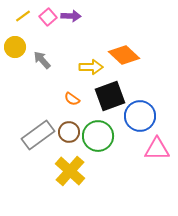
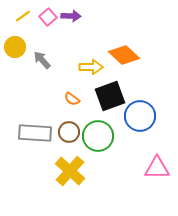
gray rectangle: moved 3 px left, 2 px up; rotated 40 degrees clockwise
pink triangle: moved 19 px down
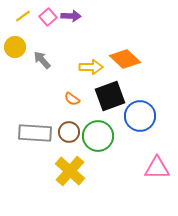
orange diamond: moved 1 px right, 4 px down
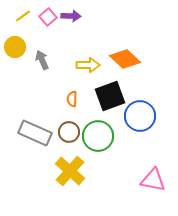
gray arrow: rotated 18 degrees clockwise
yellow arrow: moved 3 px left, 2 px up
orange semicircle: rotated 56 degrees clockwise
gray rectangle: rotated 20 degrees clockwise
pink triangle: moved 4 px left, 12 px down; rotated 12 degrees clockwise
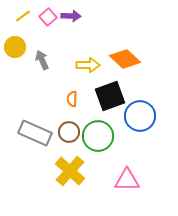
pink triangle: moved 26 px left; rotated 12 degrees counterclockwise
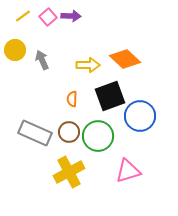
yellow circle: moved 3 px down
yellow cross: moved 1 px left, 1 px down; rotated 20 degrees clockwise
pink triangle: moved 1 px right, 9 px up; rotated 16 degrees counterclockwise
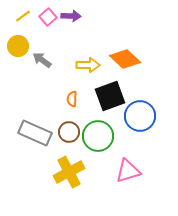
yellow circle: moved 3 px right, 4 px up
gray arrow: rotated 30 degrees counterclockwise
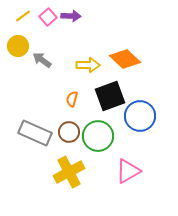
orange semicircle: rotated 14 degrees clockwise
pink triangle: rotated 12 degrees counterclockwise
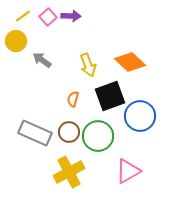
yellow circle: moved 2 px left, 5 px up
orange diamond: moved 5 px right, 3 px down
yellow arrow: rotated 70 degrees clockwise
orange semicircle: moved 1 px right
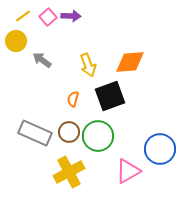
orange diamond: rotated 48 degrees counterclockwise
blue circle: moved 20 px right, 33 px down
